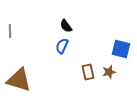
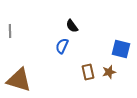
black semicircle: moved 6 px right
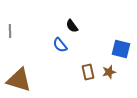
blue semicircle: moved 2 px left, 1 px up; rotated 63 degrees counterclockwise
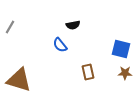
black semicircle: moved 1 px right, 1 px up; rotated 64 degrees counterclockwise
gray line: moved 4 px up; rotated 32 degrees clockwise
brown star: moved 16 px right, 1 px down; rotated 16 degrees clockwise
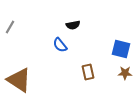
brown triangle: rotated 16 degrees clockwise
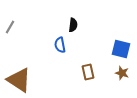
black semicircle: rotated 72 degrees counterclockwise
blue semicircle: rotated 28 degrees clockwise
brown star: moved 3 px left; rotated 16 degrees clockwise
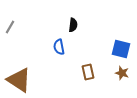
blue semicircle: moved 1 px left, 2 px down
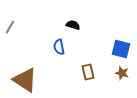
black semicircle: rotated 80 degrees counterclockwise
brown triangle: moved 6 px right
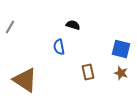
brown star: moved 1 px left
